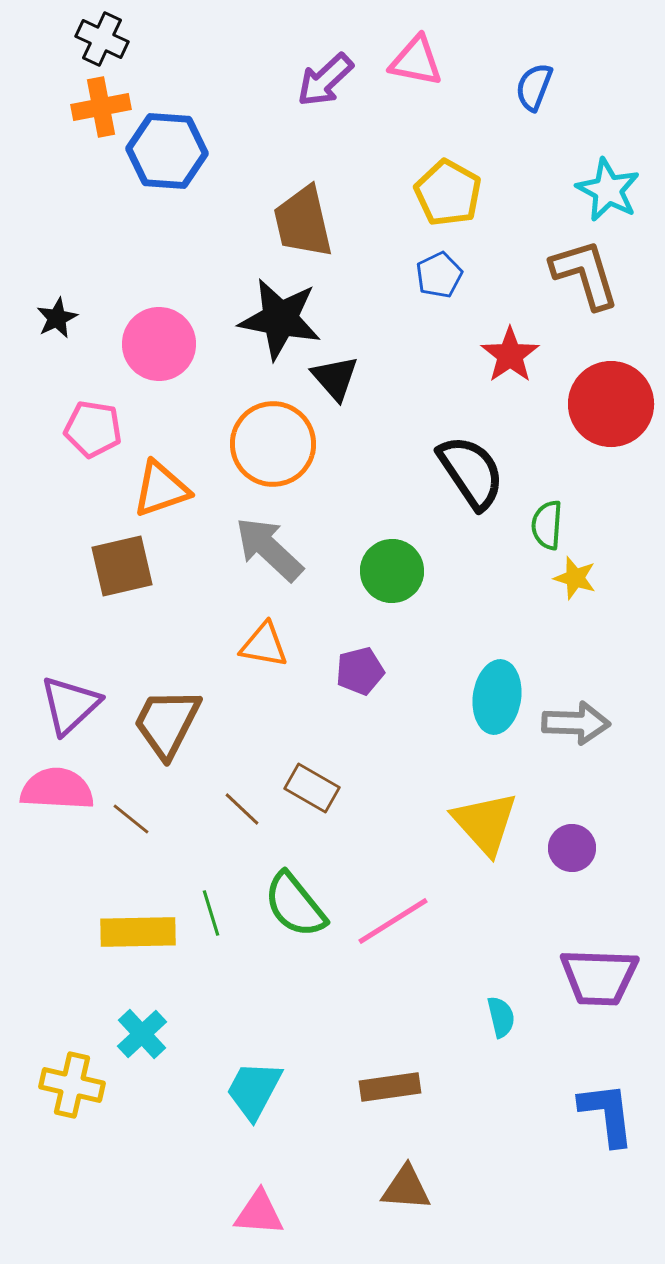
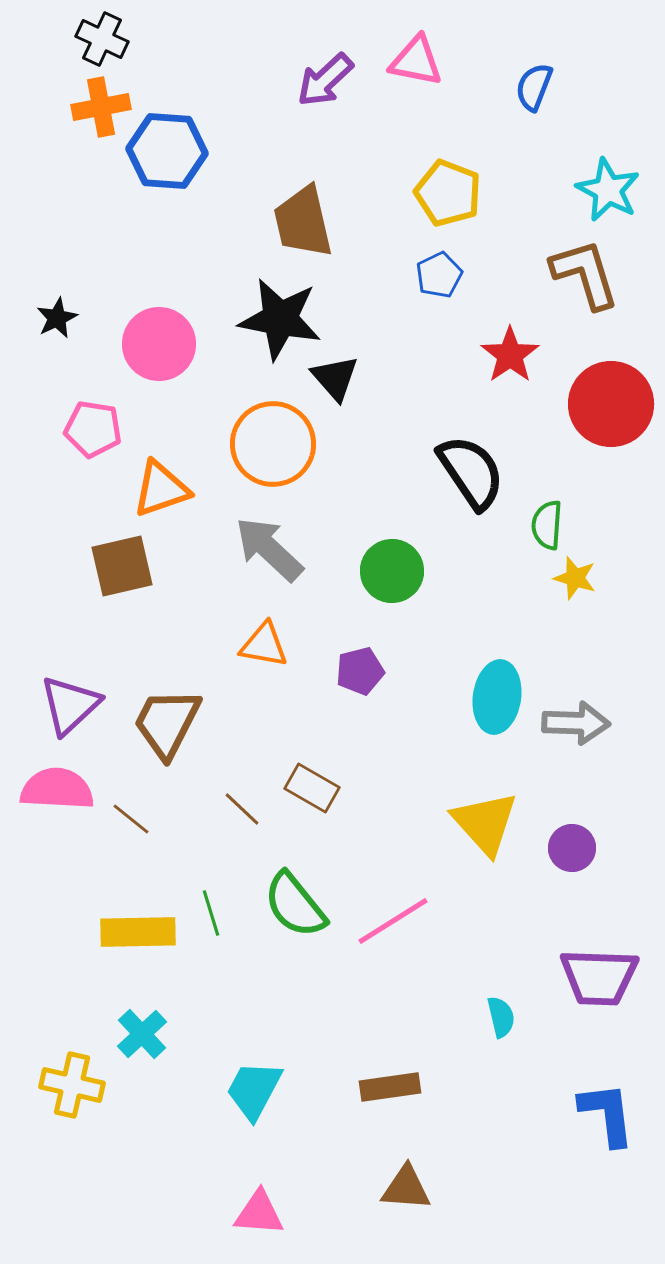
yellow pentagon at (448, 193): rotated 8 degrees counterclockwise
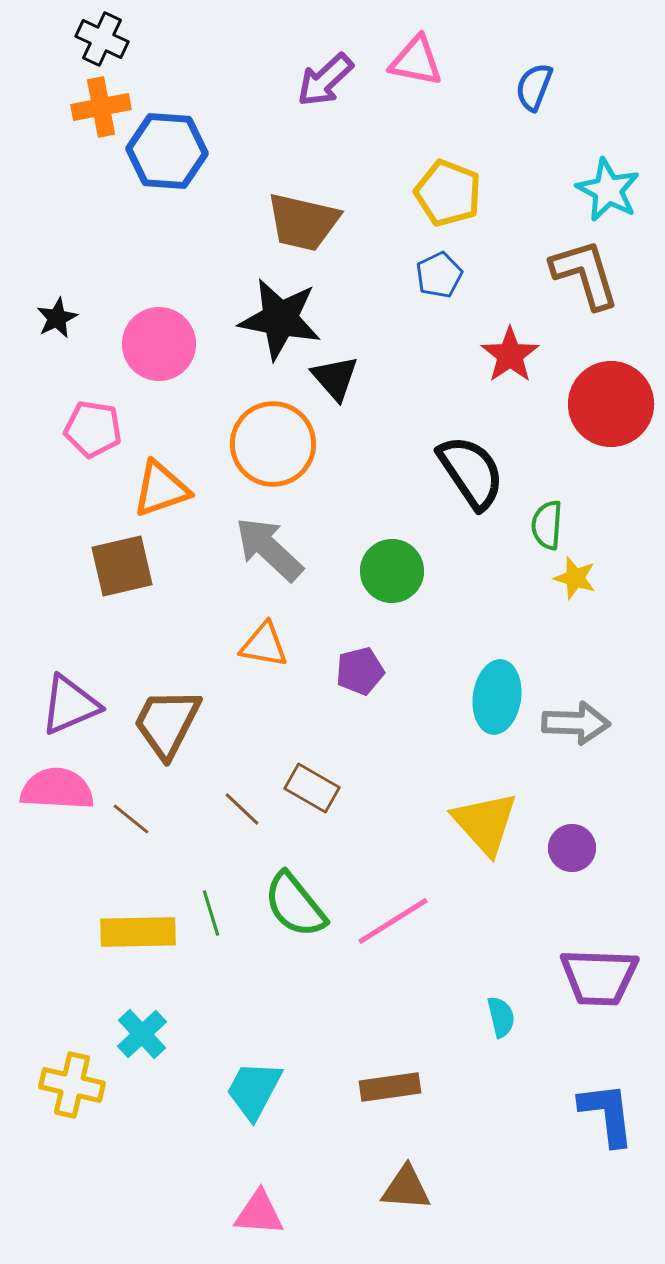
brown trapezoid at (303, 222): rotated 64 degrees counterclockwise
purple triangle at (70, 705): rotated 20 degrees clockwise
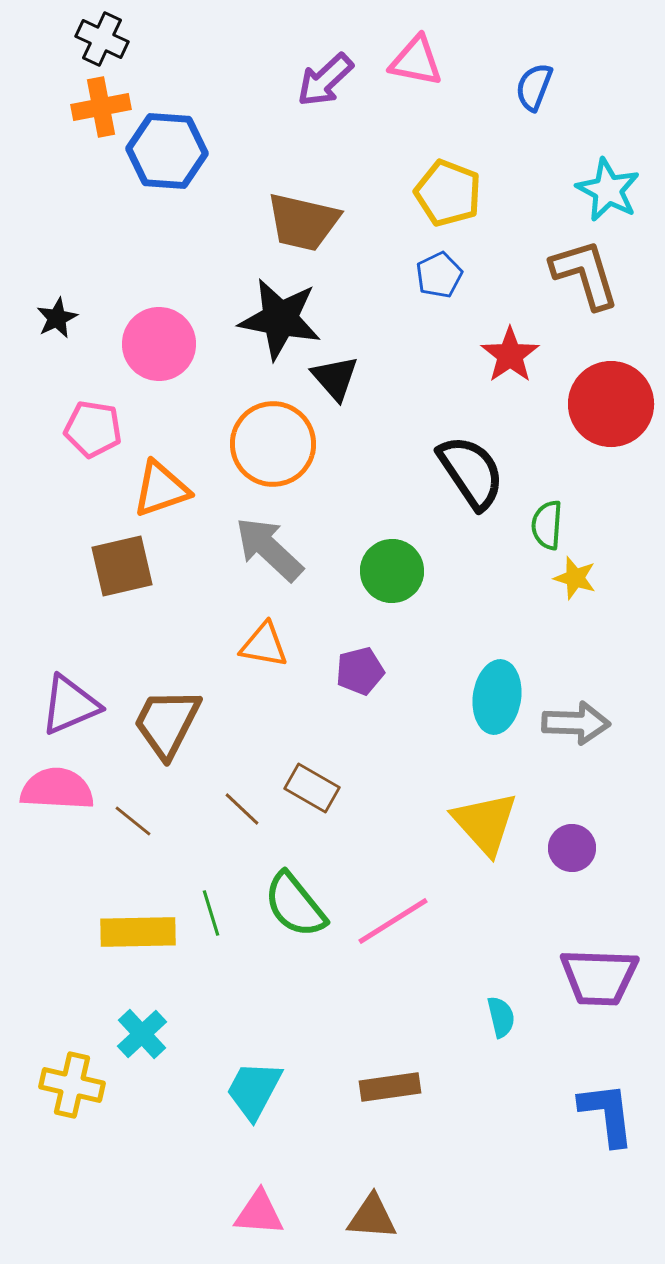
brown line at (131, 819): moved 2 px right, 2 px down
brown triangle at (406, 1188): moved 34 px left, 29 px down
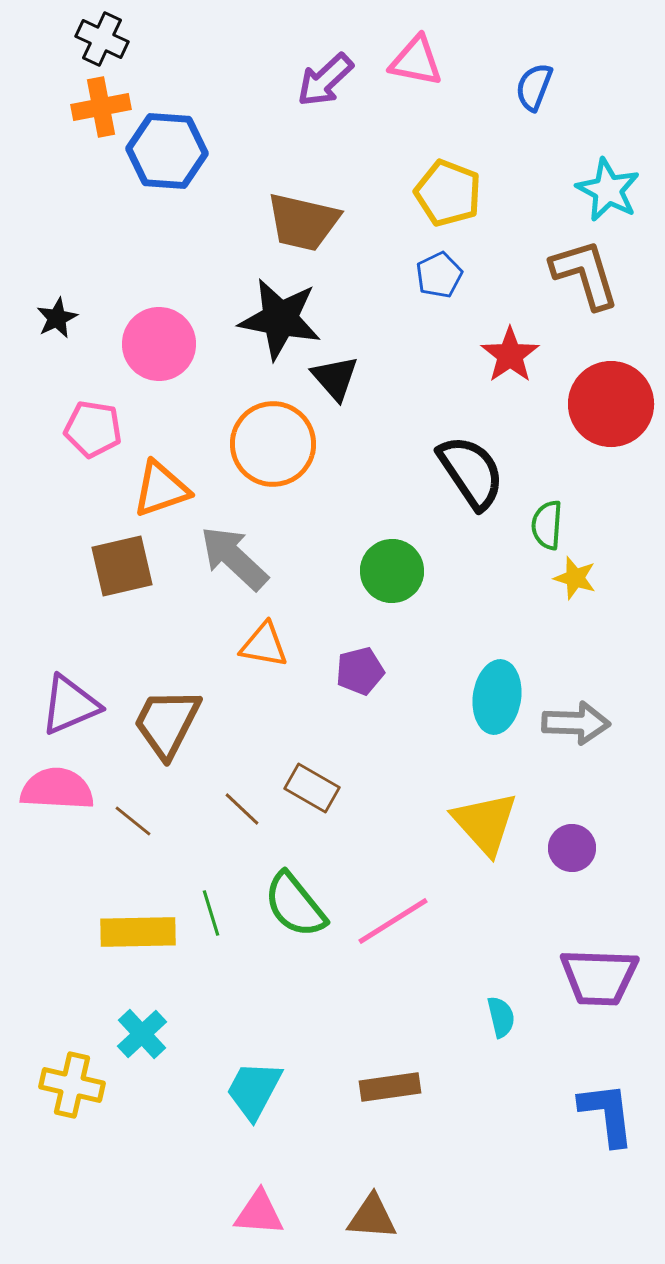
gray arrow at (269, 549): moved 35 px left, 9 px down
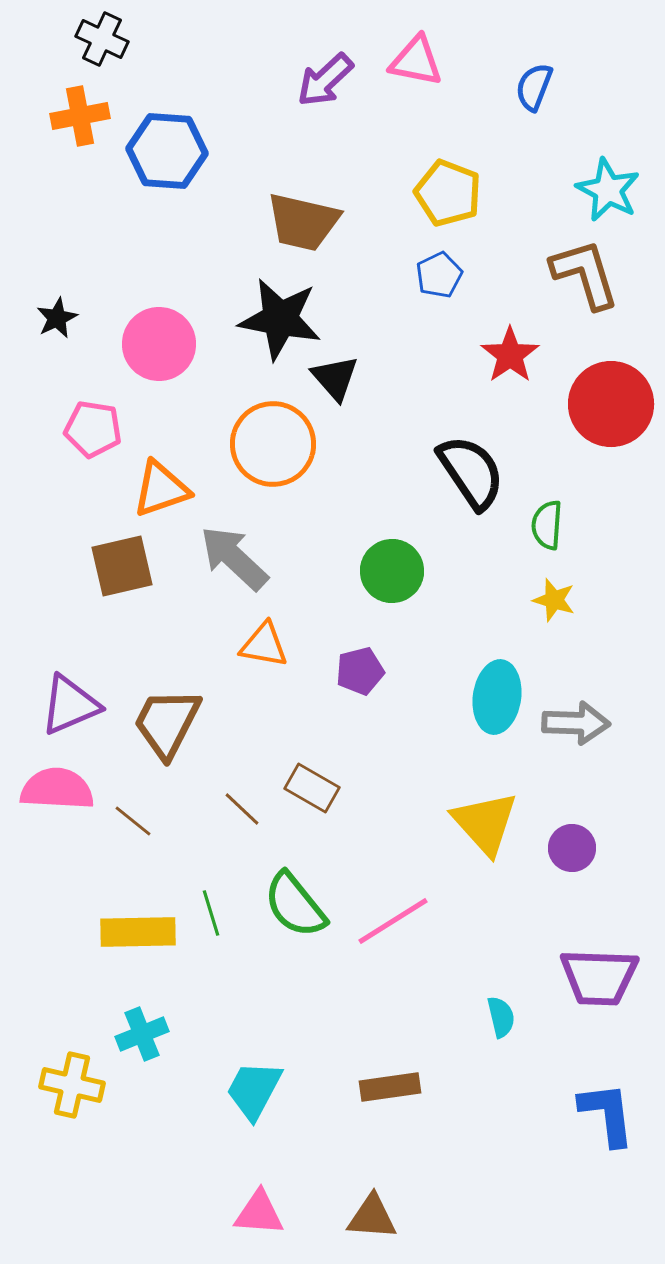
orange cross at (101, 107): moved 21 px left, 9 px down
yellow star at (575, 578): moved 21 px left, 22 px down
cyan cross at (142, 1034): rotated 21 degrees clockwise
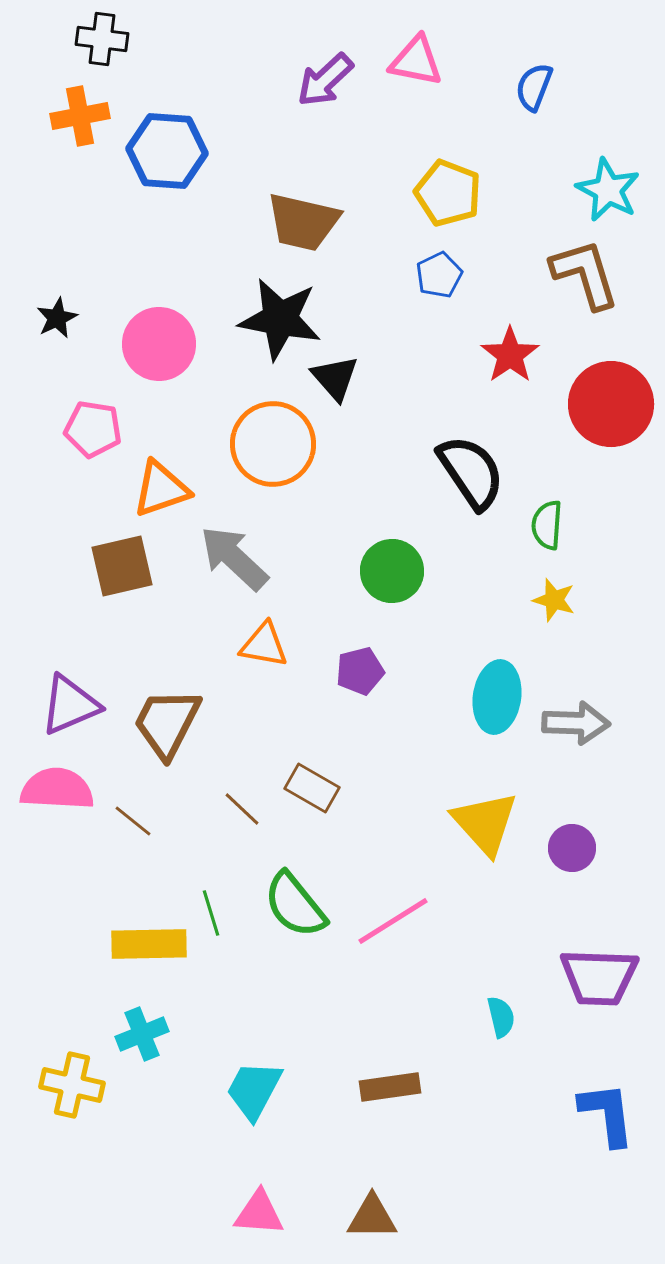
black cross at (102, 39): rotated 18 degrees counterclockwise
yellow rectangle at (138, 932): moved 11 px right, 12 px down
brown triangle at (372, 1217): rotated 4 degrees counterclockwise
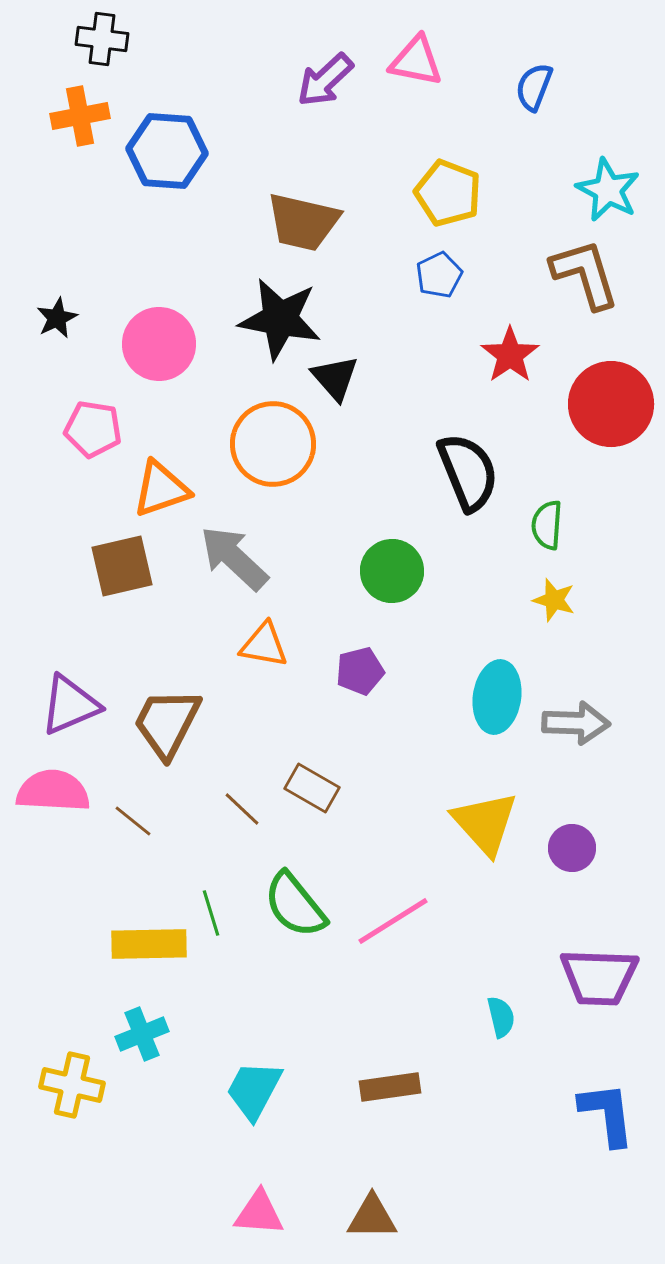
black semicircle at (471, 472): moved 3 px left; rotated 12 degrees clockwise
pink semicircle at (57, 789): moved 4 px left, 2 px down
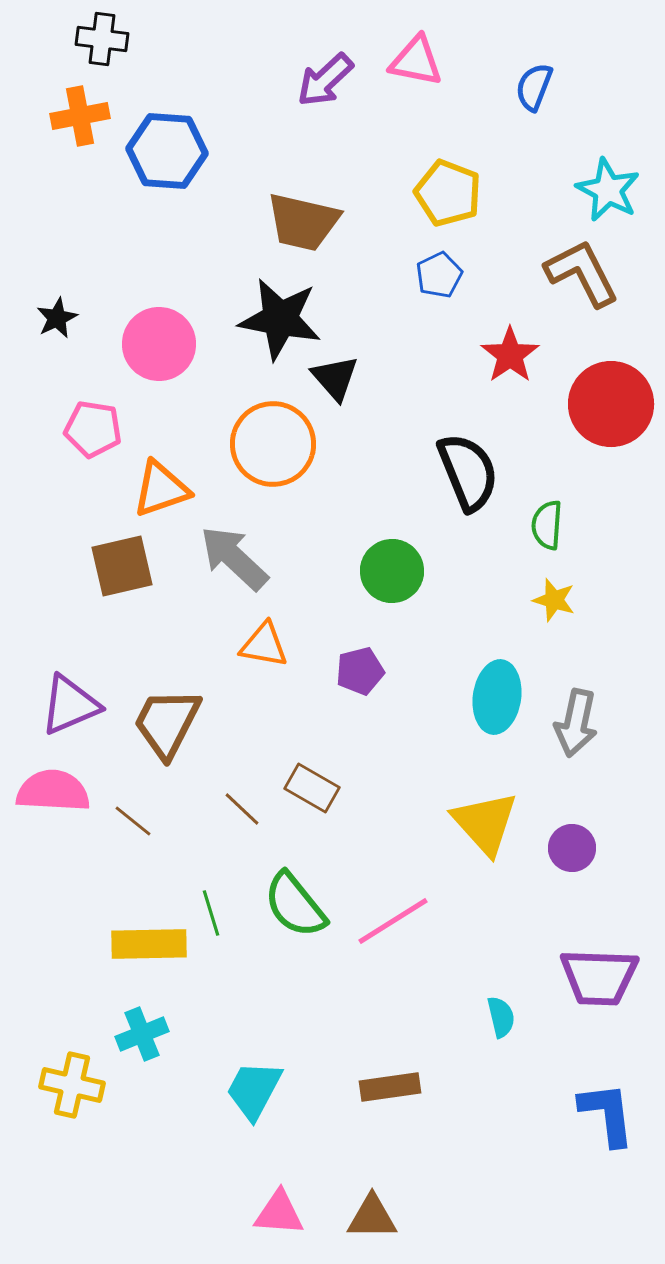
brown L-shape at (585, 274): moved 3 px left, 1 px up; rotated 10 degrees counterclockwise
gray arrow at (576, 723): rotated 100 degrees clockwise
pink triangle at (259, 1213): moved 20 px right
